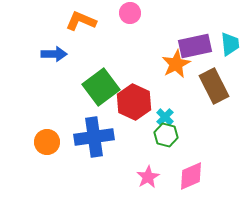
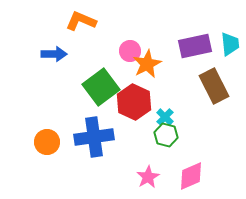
pink circle: moved 38 px down
orange star: moved 29 px left
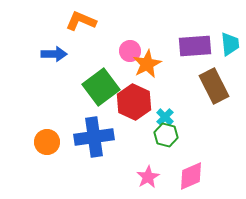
purple rectangle: rotated 8 degrees clockwise
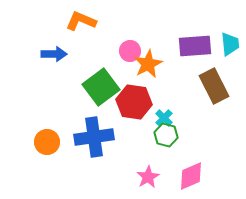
orange star: moved 1 px right
red hexagon: rotated 16 degrees counterclockwise
cyan cross: moved 1 px left, 1 px down
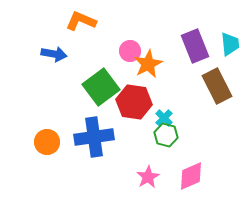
purple rectangle: rotated 72 degrees clockwise
blue arrow: rotated 10 degrees clockwise
brown rectangle: moved 3 px right
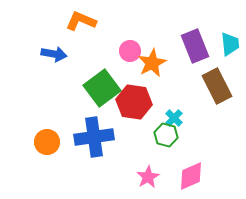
orange star: moved 4 px right, 1 px up
green square: moved 1 px right, 1 px down
cyan cross: moved 10 px right
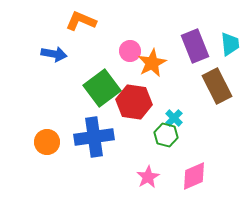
pink diamond: moved 3 px right
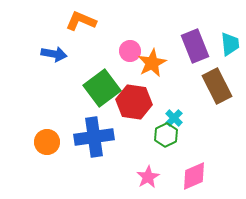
green hexagon: rotated 20 degrees clockwise
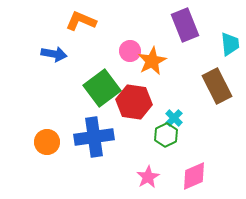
purple rectangle: moved 10 px left, 21 px up
orange star: moved 2 px up
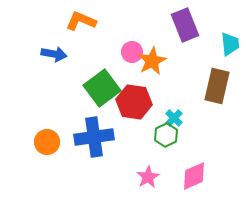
pink circle: moved 2 px right, 1 px down
brown rectangle: rotated 40 degrees clockwise
